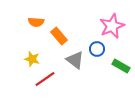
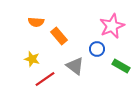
gray triangle: moved 6 px down
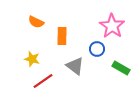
orange semicircle: rotated 21 degrees clockwise
pink star: rotated 15 degrees counterclockwise
orange rectangle: moved 3 px right; rotated 42 degrees clockwise
green rectangle: moved 2 px down
red line: moved 2 px left, 2 px down
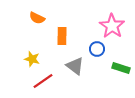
orange semicircle: moved 1 px right, 4 px up
green rectangle: rotated 12 degrees counterclockwise
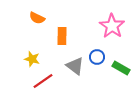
blue circle: moved 8 px down
green rectangle: rotated 12 degrees clockwise
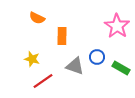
pink star: moved 5 px right
gray triangle: rotated 18 degrees counterclockwise
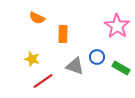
orange rectangle: moved 1 px right, 2 px up
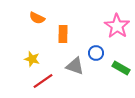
blue circle: moved 1 px left, 4 px up
